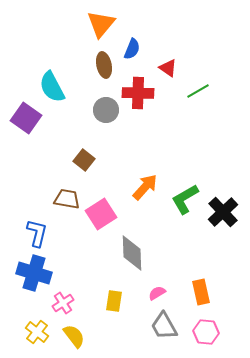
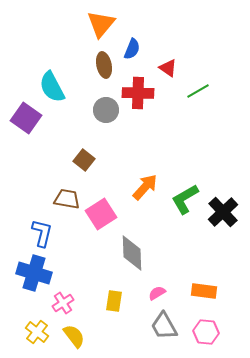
blue L-shape: moved 5 px right
orange rectangle: moved 3 px right, 1 px up; rotated 70 degrees counterclockwise
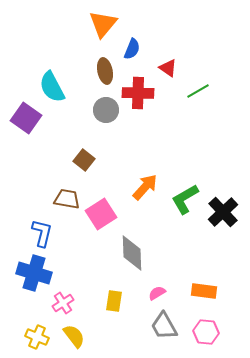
orange triangle: moved 2 px right
brown ellipse: moved 1 px right, 6 px down
yellow cross: moved 5 px down; rotated 15 degrees counterclockwise
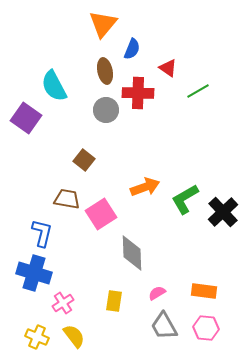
cyan semicircle: moved 2 px right, 1 px up
orange arrow: rotated 28 degrees clockwise
pink hexagon: moved 4 px up
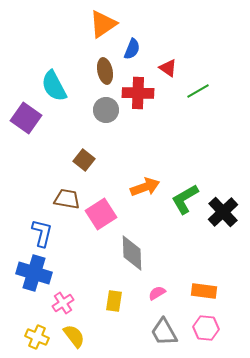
orange triangle: rotated 16 degrees clockwise
gray trapezoid: moved 6 px down
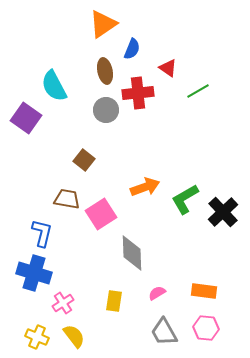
red cross: rotated 8 degrees counterclockwise
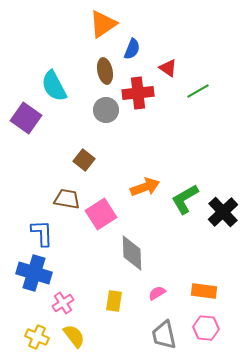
blue L-shape: rotated 16 degrees counterclockwise
gray trapezoid: moved 3 px down; rotated 16 degrees clockwise
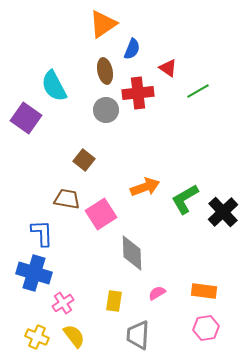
pink hexagon: rotated 15 degrees counterclockwise
gray trapezoid: moved 26 px left; rotated 16 degrees clockwise
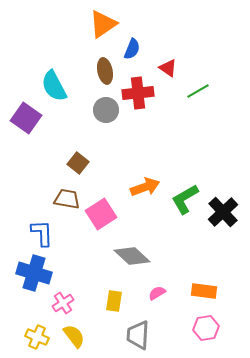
brown square: moved 6 px left, 3 px down
gray diamond: moved 3 px down; rotated 45 degrees counterclockwise
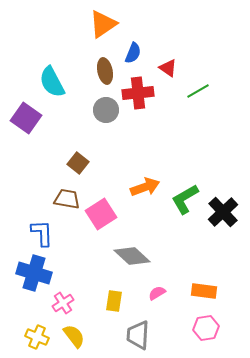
blue semicircle: moved 1 px right, 4 px down
cyan semicircle: moved 2 px left, 4 px up
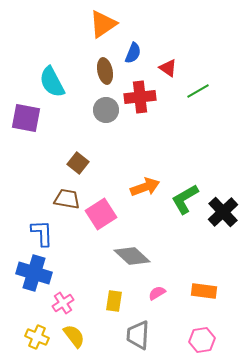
red cross: moved 2 px right, 4 px down
purple square: rotated 24 degrees counterclockwise
pink hexagon: moved 4 px left, 12 px down
